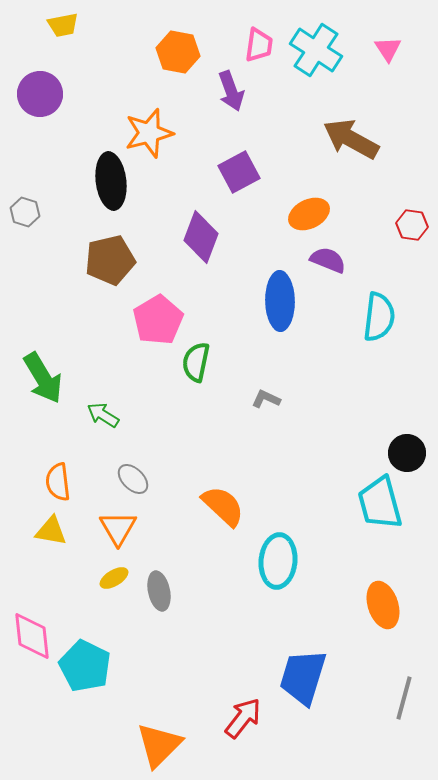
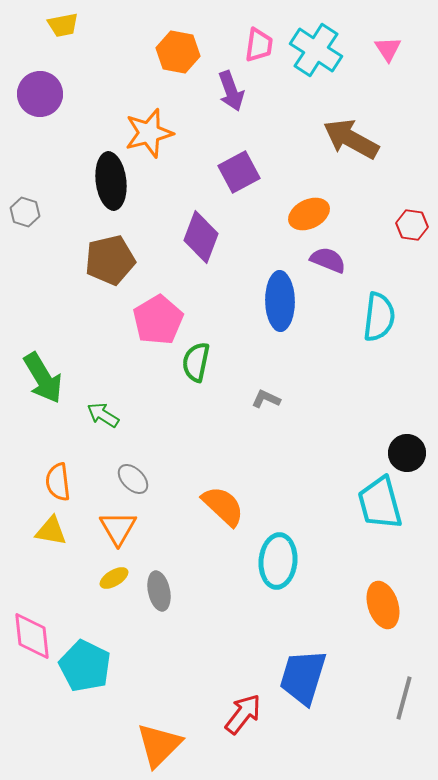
red arrow at (243, 718): moved 4 px up
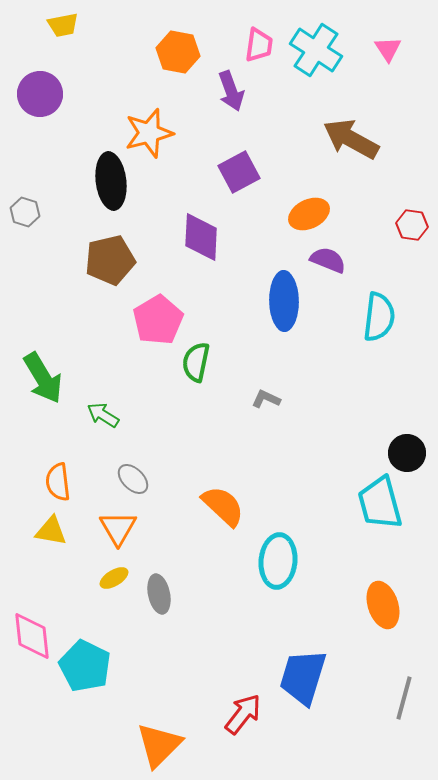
purple diamond at (201, 237): rotated 18 degrees counterclockwise
blue ellipse at (280, 301): moved 4 px right
gray ellipse at (159, 591): moved 3 px down
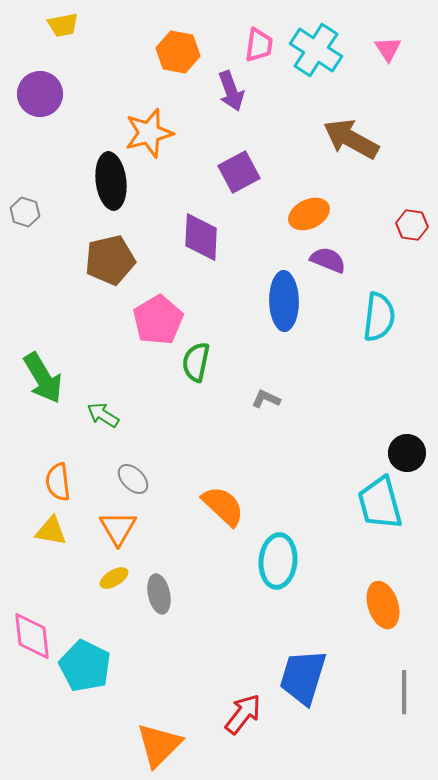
gray line at (404, 698): moved 6 px up; rotated 15 degrees counterclockwise
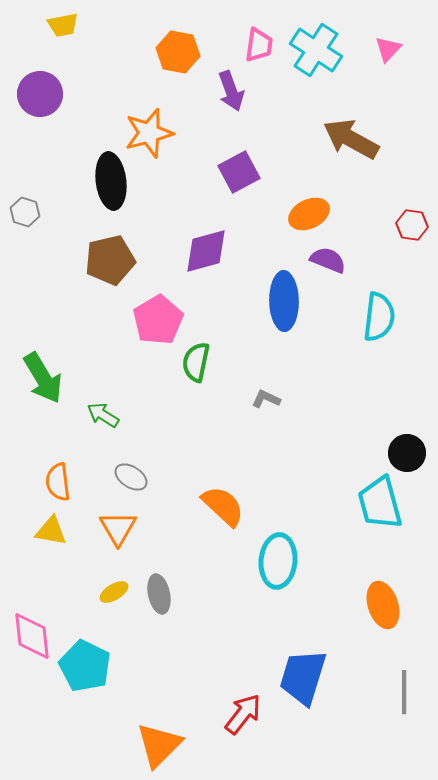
pink triangle at (388, 49): rotated 16 degrees clockwise
purple diamond at (201, 237): moved 5 px right, 14 px down; rotated 72 degrees clockwise
gray ellipse at (133, 479): moved 2 px left, 2 px up; rotated 12 degrees counterclockwise
yellow ellipse at (114, 578): moved 14 px down
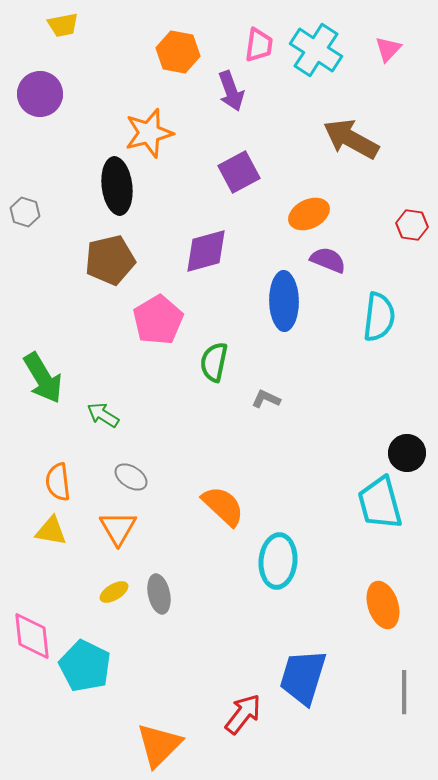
black ellipse at (111, 181): moved 6 px right, 5 px down
green semicircle at (196, 362): moved 18 px right
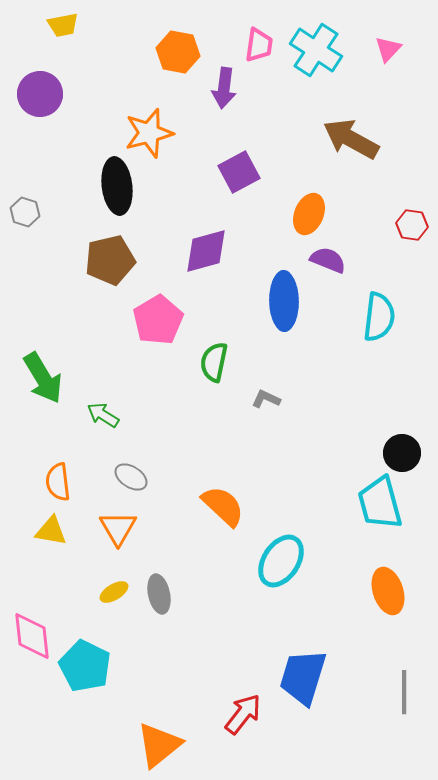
purple arrow at (231, 91): moved 7 px left, 3 px up; rotated 27 degrees clockwise
orange ellipse at (309, 214): rotated 42 degrees counterclockwise
black circle at (407, 453): moved 5 px left
cyan ellipse at (278, 561): moved 3 px right; rotated 28 degrees clockwise
orange ellipse at (383, 605): moved 5 px right, 14 px up
orange triangle at (159, 745): rotated 6 degrees clockwise
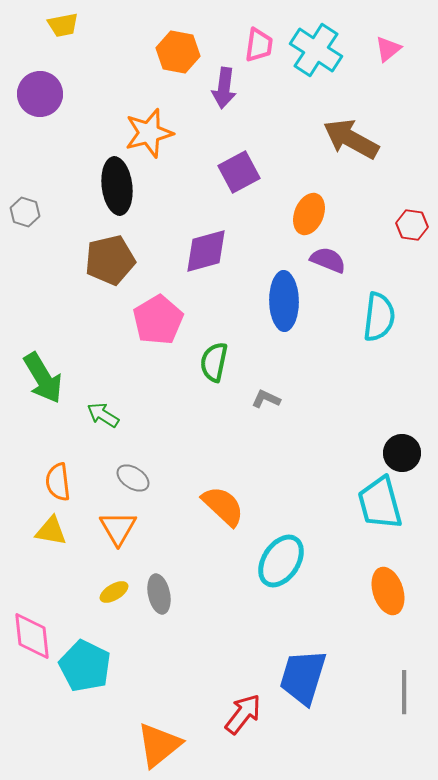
pink triangle at (388, 49): rotated 8 degrees clockwise
gray ellipse at (131, 477): moved 2 px right, 1 px down
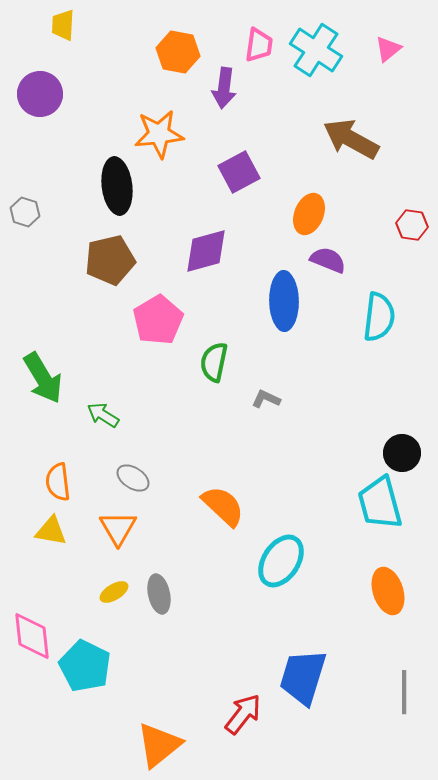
yellow trapezoid at (63, 25): rotated 104 degrees clockwise
orange star at (149, 133): moved 10 px right, 1 px down; rotated 9 degrees clockwise
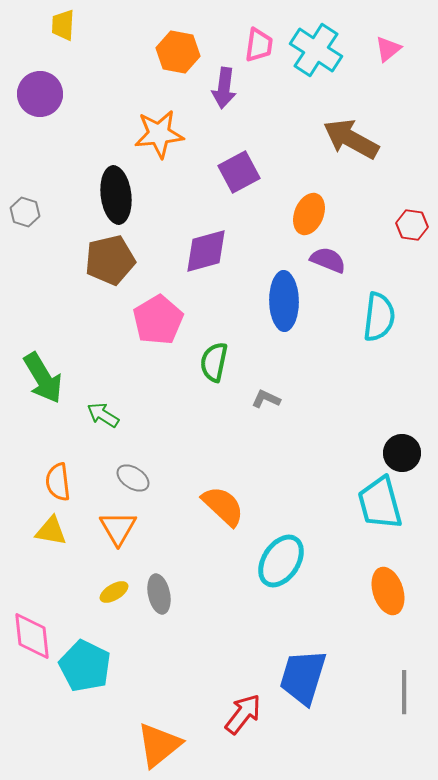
black ellipse at (117, 186): moved 1 px left, 9 px down
